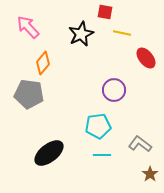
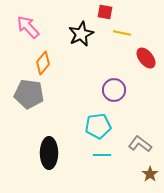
black ellipse: rotated 52 degrees counterclockwise
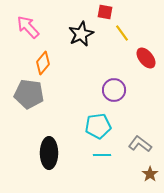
yellow line: rotated 42 degrees clockwise
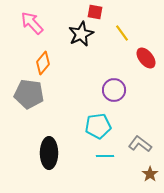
red square: moved 10 px left
pink arrow: moved 4 px right, 4 px up
cyan line: moved 3 px right, 1 px down
